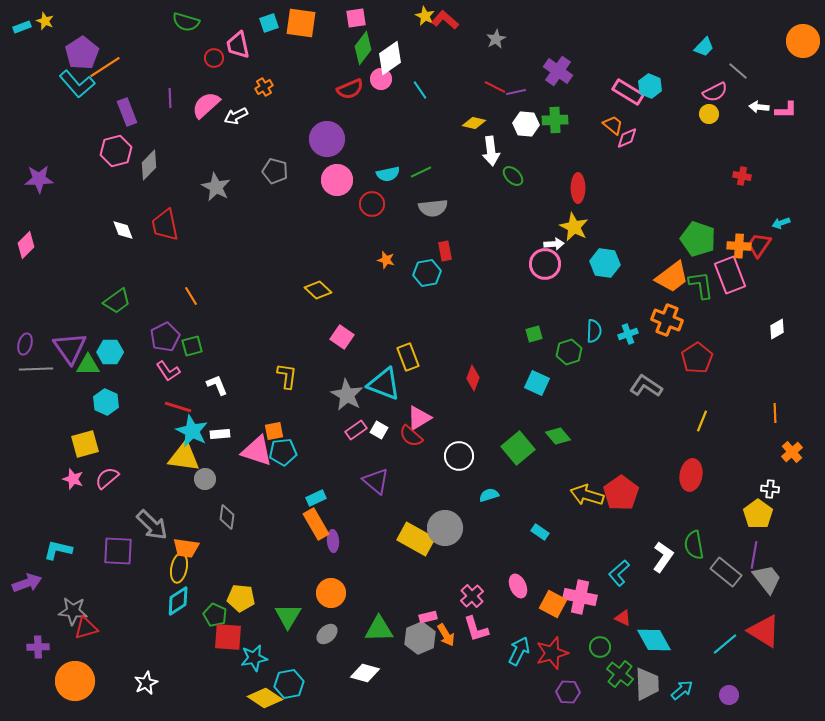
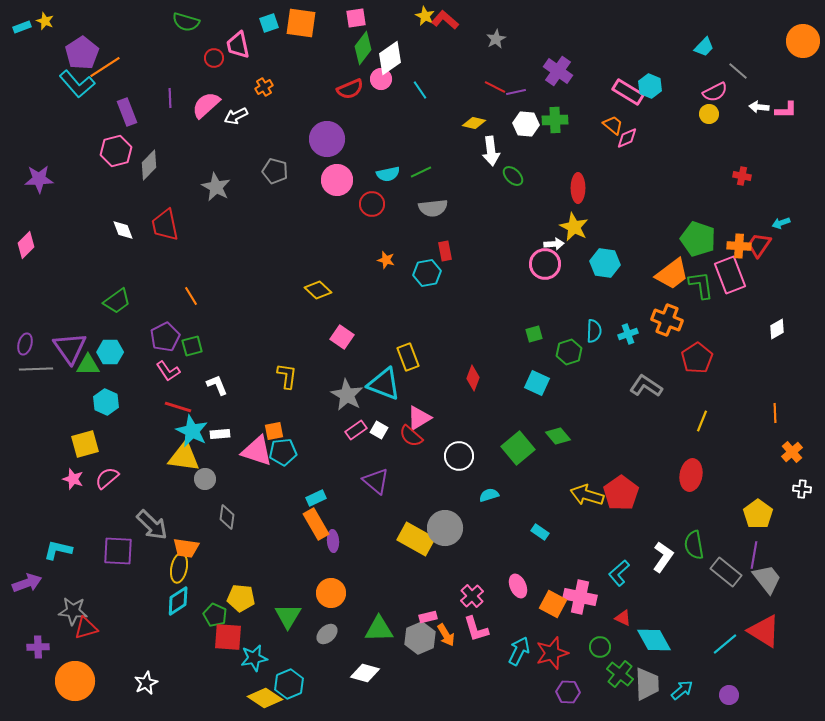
orange trapezoid at (672, 277): moved 3 px up
white cross at (770, 489): moved 32 px right
cyan hexagon at (289, 684): rotated 12 degrees counterclockwise
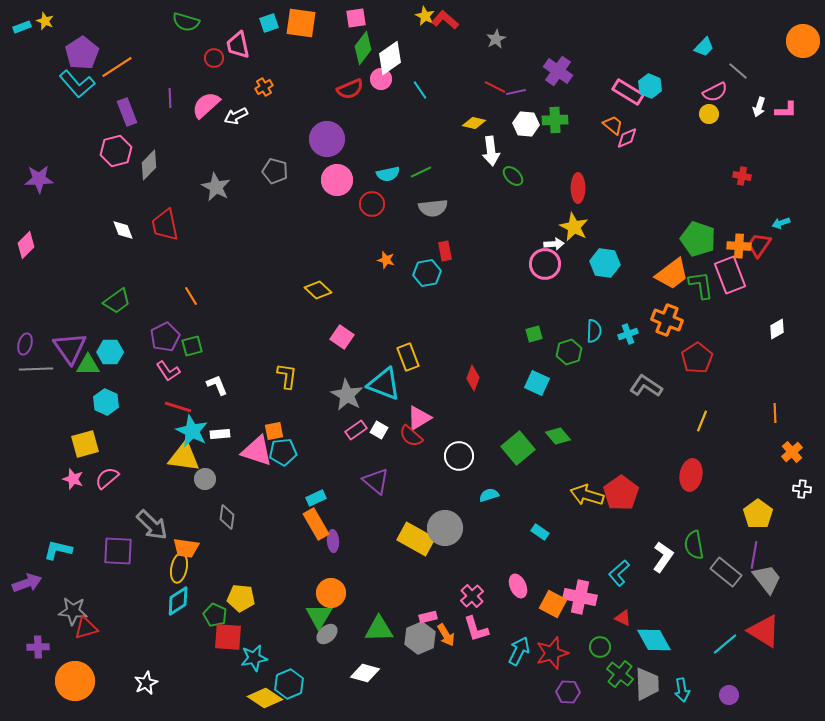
orange line at (105, 67): moved 12 px right
white arrow at (759, 107): rotated 78 degrees counterclockwise
green triangle at (288, 616): moved 31 px right
cyan arrow at (682, 690): rotated 120 degrees clockwise
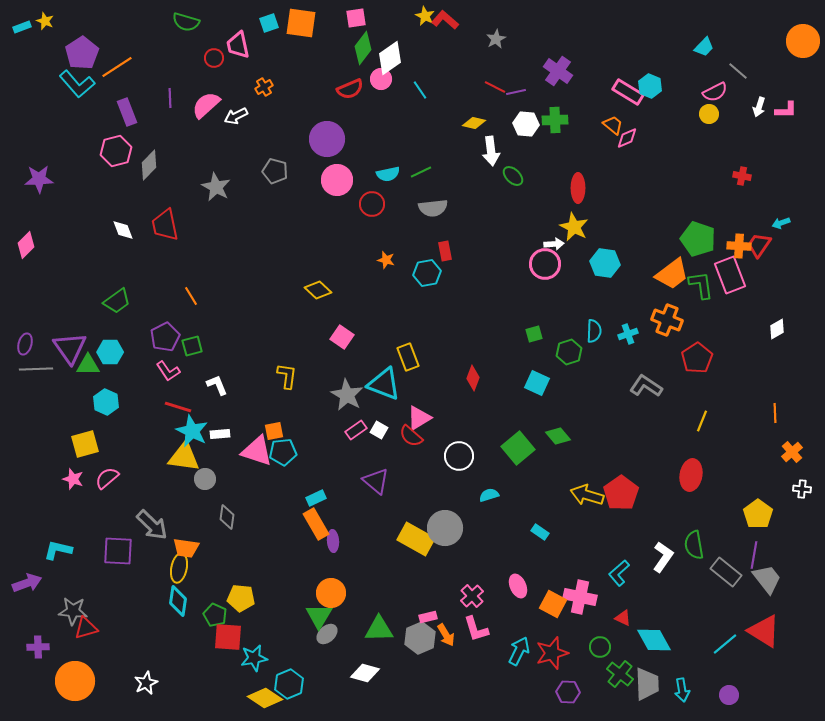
cyan diamond at (178, 601): rotated 48 degrees counterclockwise
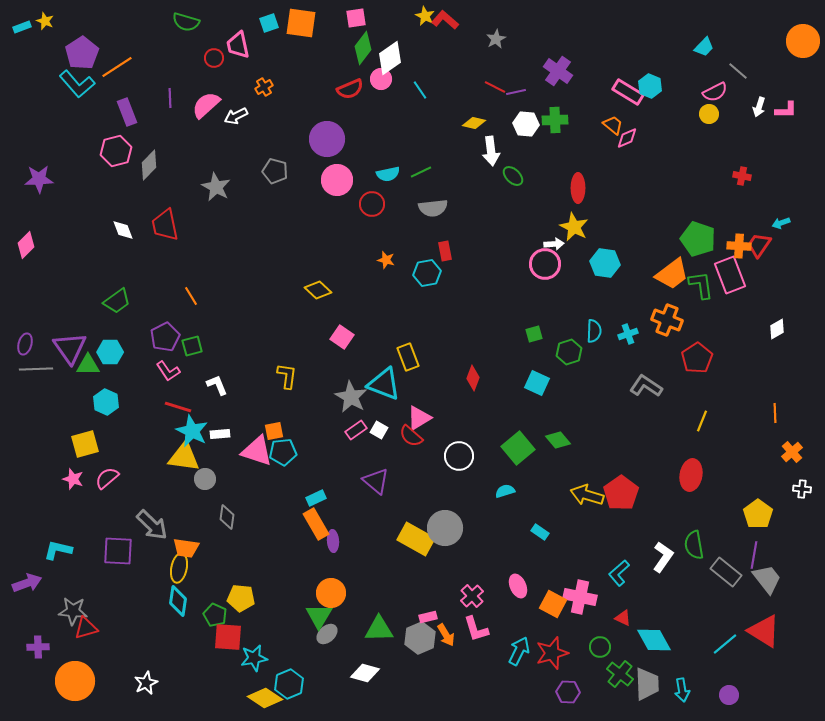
gray star at (347, 395): moved 4 px right, 2 px down
green diamond at (558, 436): moved 4 px down
cyan semicircle at (489, 495): moved 16 px right, 4 px up
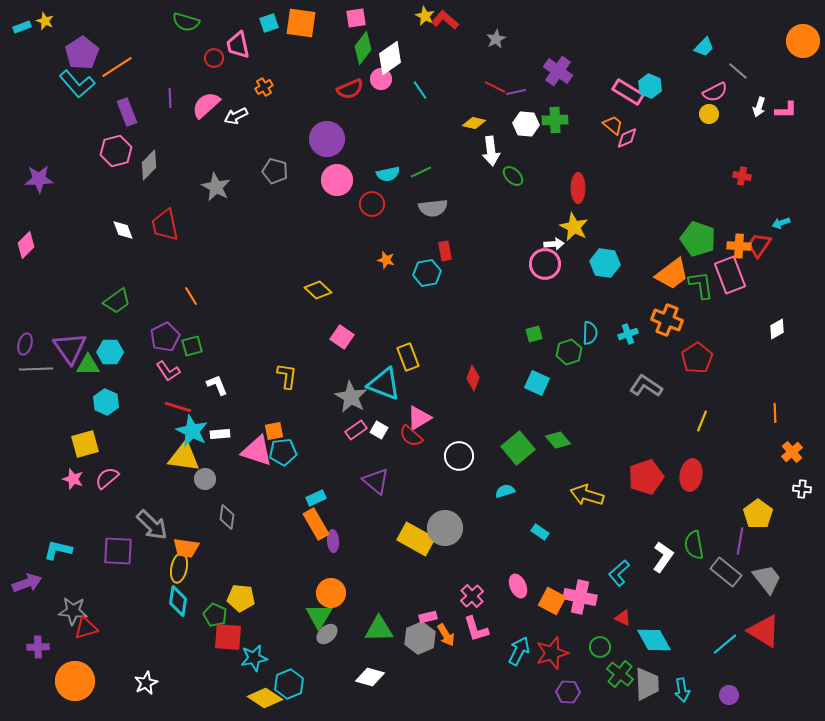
cyan semicircle at (594, 331): moved 4 px left, 2 px down
red pentagon at (621, 493): moved 25 px right, 16 px up; rotated 16 degrees clockwise
purple line at (754, 555): moved 14 px left, 14 px up
orange square at (553, 604): moved 1 px left, 3 px up
white diamond at (365, 673): moved 5 px right, 4 px down
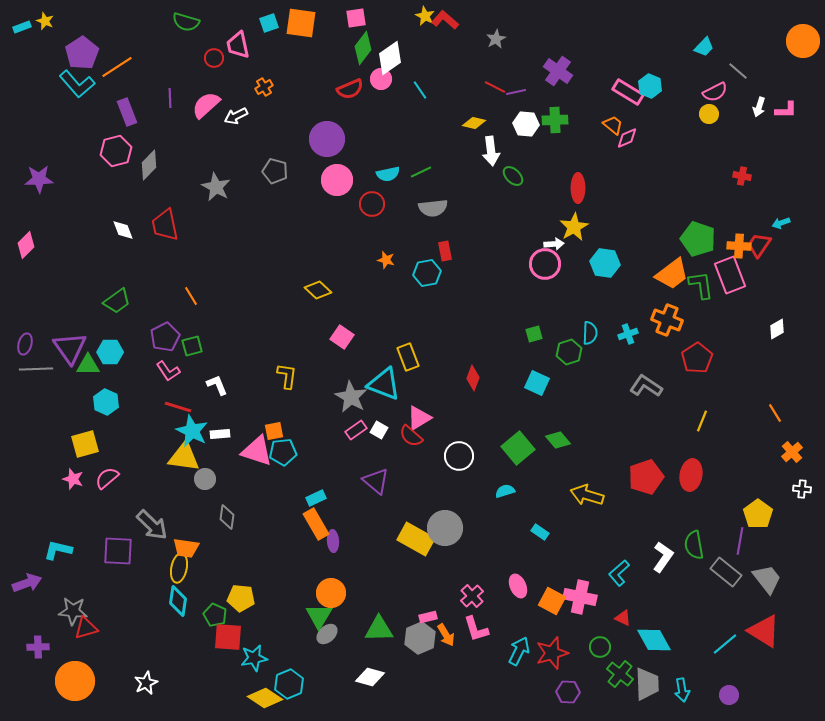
yellow star at (574, 227): rotated 16 degrees clockwise
orange line at (775, 413): rotated 30 degrees counterclockwise
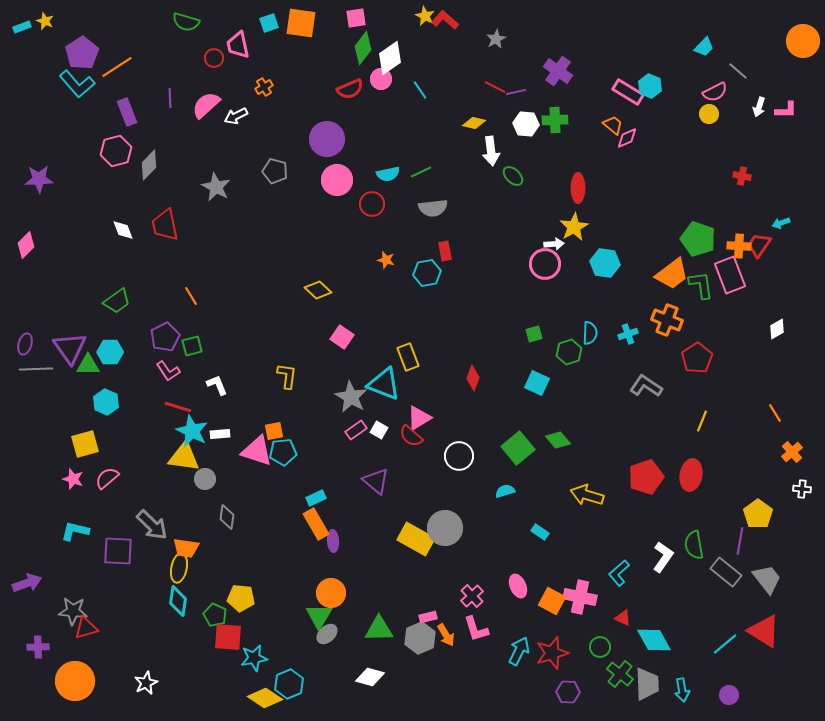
cyan L-shape at (58, 550): moved 17 px right, 19 px up
